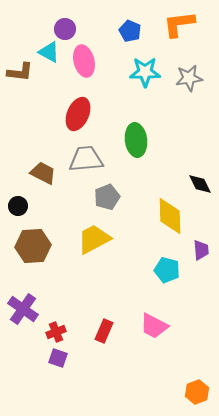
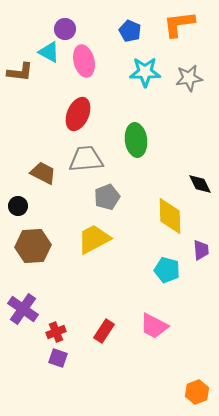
red rectangle: rotated 10 degrees clockwise
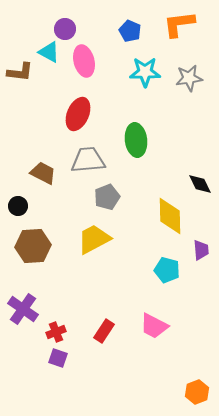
gray trapezoid: moved 2 px right, 1 px down
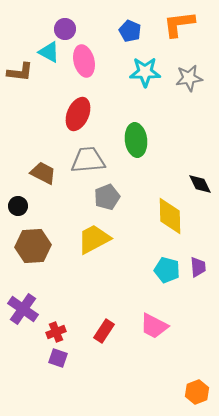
purple trapezoid: moved 3 px left, 17 px down
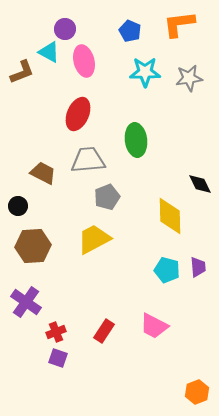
brown L-shape: moved 2 px right; rotated 28 degrees counterclockwise
purple cross: moved 3 px right, 7 px up
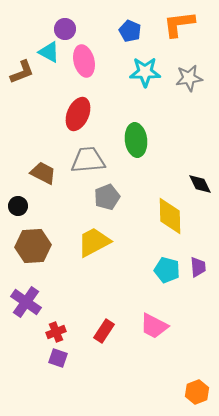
yellow trapezoid: moved 3 px down
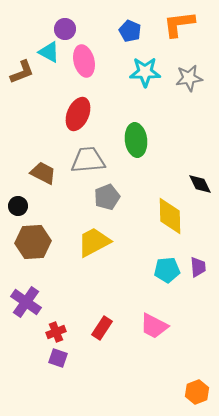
brown hexagon: moved 4 px up
cyan pentagon: rotated 20 degrees counterclockwise
red rectangle: moved 2 px left, 3 px up
